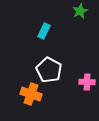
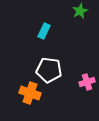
white pentagon: rotated 20 degrees counterclockwise
pink cross: rotated 21 degrees counterclockwise
orange cross: moved 1 px left, 1 px up
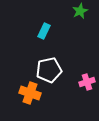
white pentagon: rotated 20 degrees counterclockwise
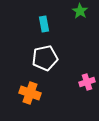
green star: rotated 14 degrees counterclockwise
cyan rectangle: moved 7 px up; rotated 35 degrees counterclockwise
white pentagon: moved 4 px left, 12 px up
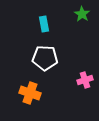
green star: moved 2 px right, 3 px down
white pentagon: rotated 15 degrees clockwise
pink cross: moved 2 px left, 2 px up
